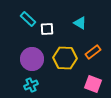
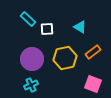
cyan triangle: moved 4 px down
yellow hexagon: rotated 15 degrees counterclockwise
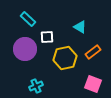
white square: moved 8 px down
purple circle: moved 7 px left, 10 px up
cyan cross: moved 5 px right, 1 px down
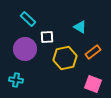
cyan cross: moved 20 px left, 6 px up; rotated 32 degrees clockwise
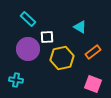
purple circle: moved 3 px right
yellow hexagon: moved 3 px left
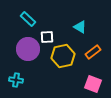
yellow hexagon: moved 1 px right, 2 px up
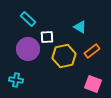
orange rectangle: moved 1 px left, 1 px up
yellow hexagon: moved 1 px right
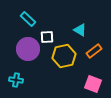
cyan triangle: moved 3 px down
orange rectangle: moved 2 px right
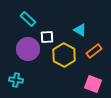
yellow hexagon: moved 1 px up; rotated 20 degrees counterclockwise
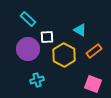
cyan cross: moved 21 px right; rotated 24 degrees counterclockwise
